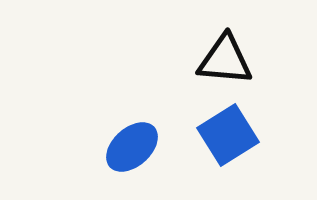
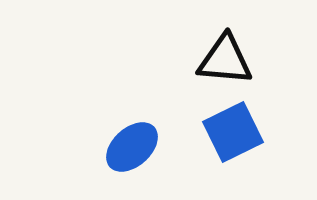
blue square: moved 5 px right, 3 px up; rotated 6 degrees clockwise
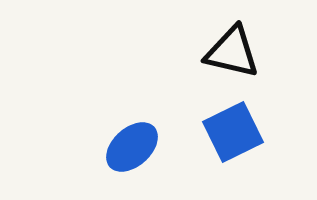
black triangle: moved 7 px right, 8 px up; rotated 8 degrees clockwise
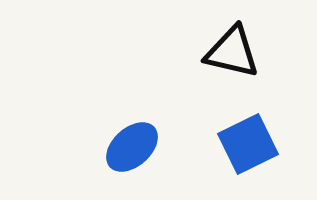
blue square: moved 15 px right, 12 px down
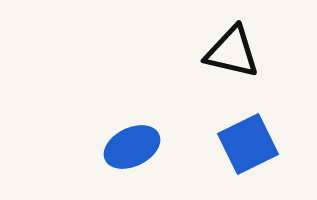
blue ellipse: rotated 16 degrees clockwise
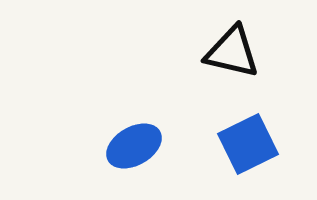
blue ellipse: moved 2 px right, 1 px up; rotated 4 degrees counterclockwise
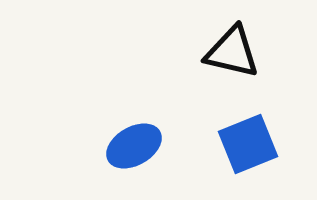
blue square: rotated 4 degrees clockwise
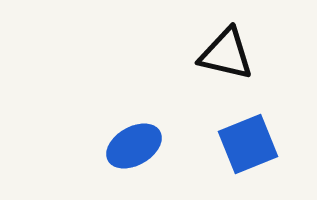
black triangle: moved 6 px left, 2 px down
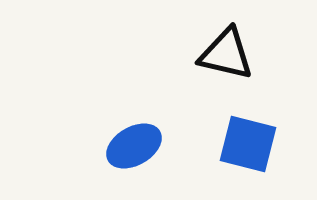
blue square: rotated 36 degrees clockwise
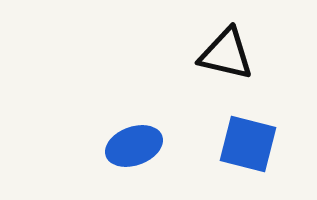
blue ellipse: rotated 10 degrees clockwise
